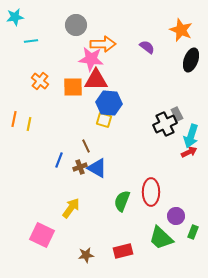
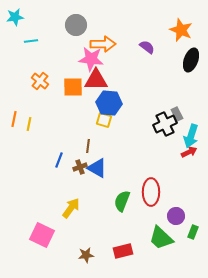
brown line: moved 2 px right; rotated 32 degrees clockwise
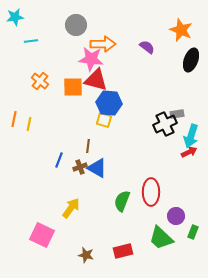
red triangle: rotated 15 degrees clockwise
gray rectangle: rotated 72 degrees counterclockwise
brown star: rotated 21 degrees clockwise
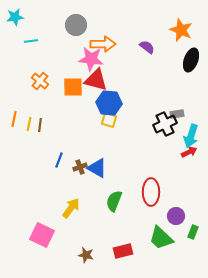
yellow square: moved 5 px right
brown line: moved 48 px left, 21 px up
green semicircle: moved 8 px left
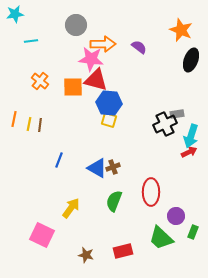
cyan star: moved 3 px up
purple semicircle: moved 8 px left
brown cross: moved 33 px right
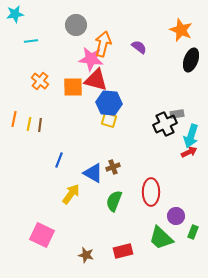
orange arrow: rotated 75 degrees counterclockwise
blue triangle: moved 4 px left, 5 px down
yellow arrow: moved 14 px up
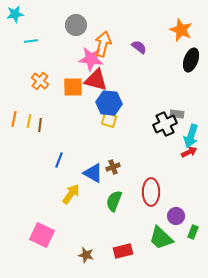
gray rectangle: rotated 16 degrees clockwise
yellow line: moved 3 px up
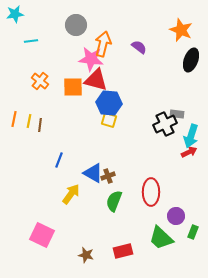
brown cross: moved 5 px left, 9 px down
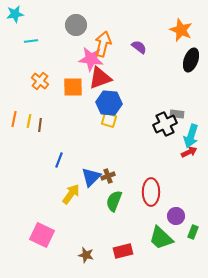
red triangle: moved 4 px right, 2 px up; rotated 35 degrees counterclockwise
blue triangle: moved 2 px left, 4 px down; rotated 45 degrees clockwise
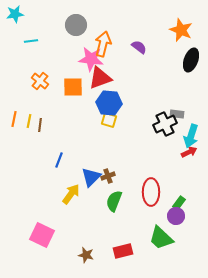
green rectangle: moved 14 px left, 29 px up; rotated 16 degrees clockwise
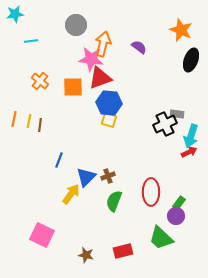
blue triangle: moved 5 px left
